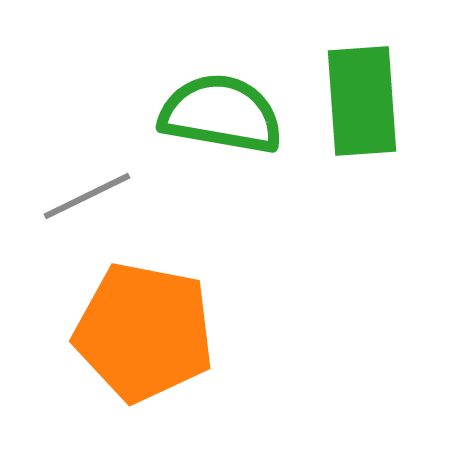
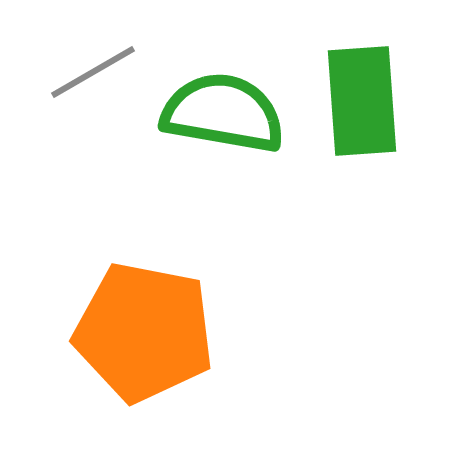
green semicircle: moved 2 px right, 1 px up
gray line: moved 6 px right, 124 px up; rotated 4 degrees counterclockwise
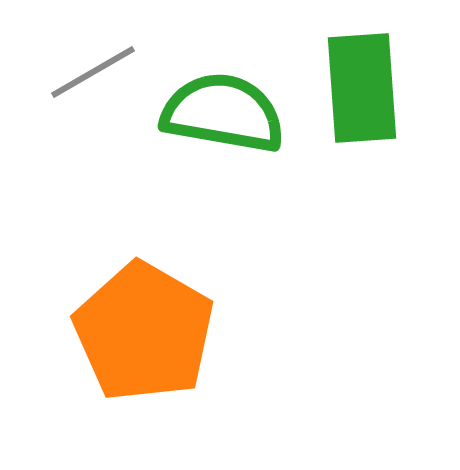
green rectangle: moved 13 px up
orange pentagon: rotated 19 degrees clockwise
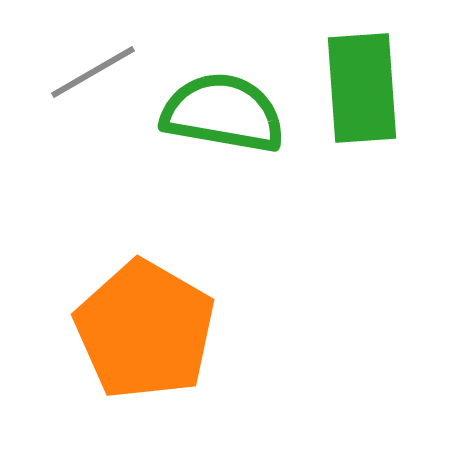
orange pentagon: moved 1 px right, 2 px up
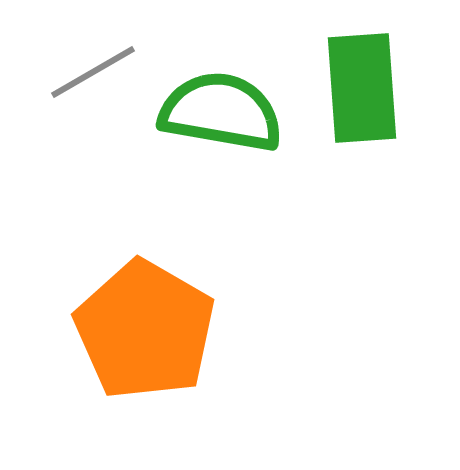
green semicircle: moved 2 px left, 1 px up
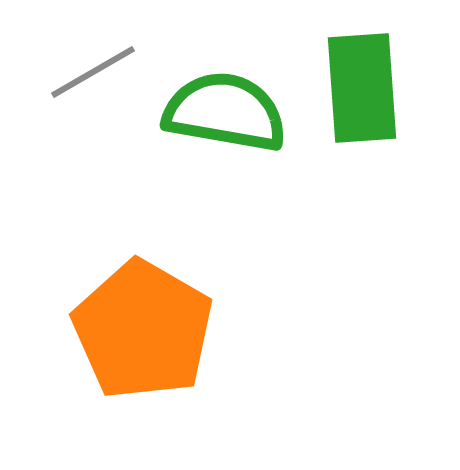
green semicircle: moved 4 px right
orange pentagon: moved 2 px left
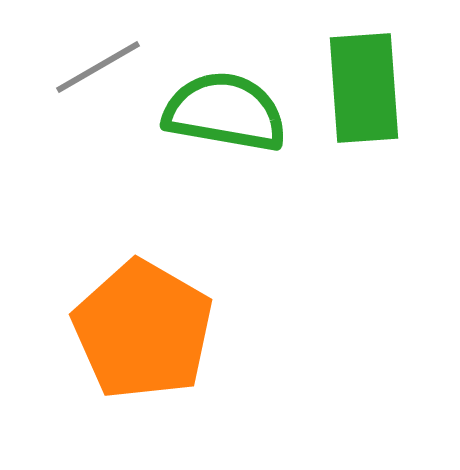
gray line: moved 5 px right, 5 px up
green rectangle: moved 2 px right
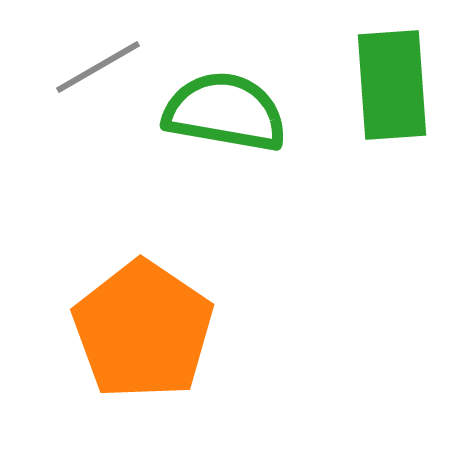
green rectangle: moved 28 px right, 3 px up
orange pentagon: rotated 4 degrees clockwise
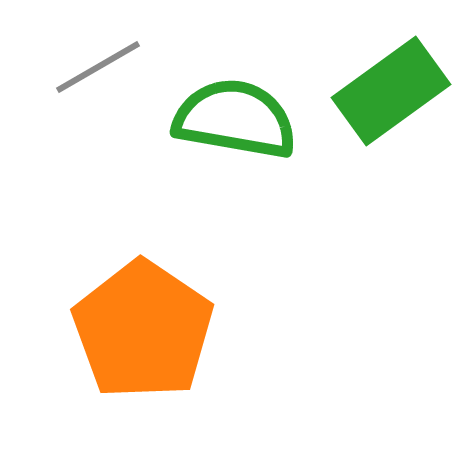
green rectangle: moved 1 px left, 6 px down; rotated 58 degrees clockwise
green semicircle: moved 10 px right, 7 px down
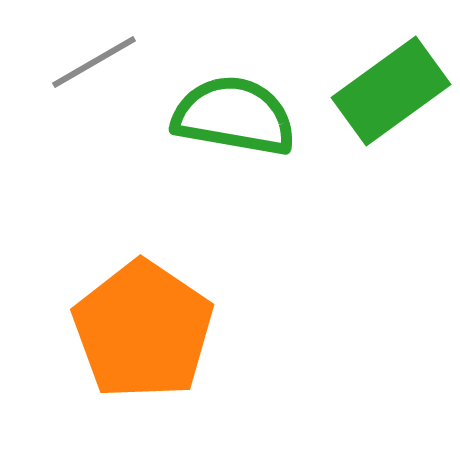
gray line: moved 4 px left, 5 px up
green semicircle: moved 1 px left, 3 px up
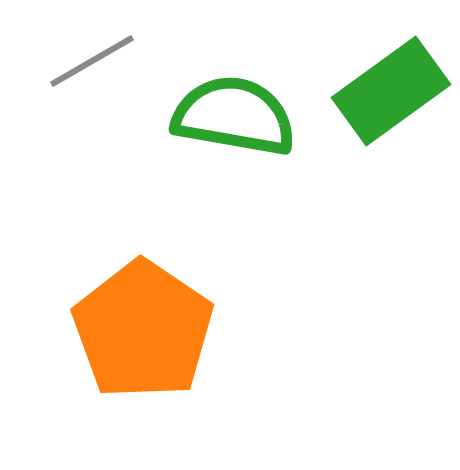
gray line: moved 2 px left, 1 px up
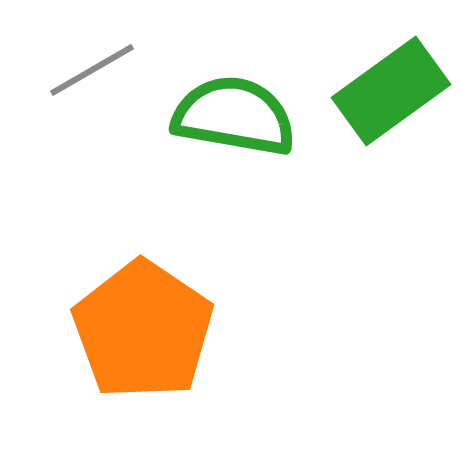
gray line: moved 9 px down
